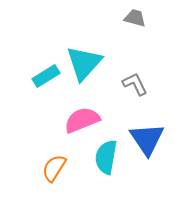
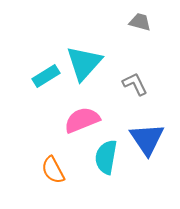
gray trapezoid: moved 5 px right, 4 px down
orange semicircle: moved 1 px left, 2 px down; rotated 60 degrees counterclockwise
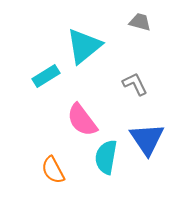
cyan triangle: moved 17 px up; rotated 9 degrees clockwise
pink semicircle: rotated 105 degrees counterclockwise
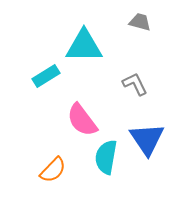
cyan triangle: rotated 39 degrees clockwise
orange semicircle: rotated 108 degrees counterclockwise
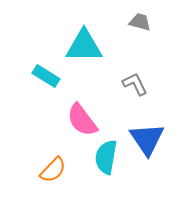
cyan rectangle: rotated 64 degrees clockwise
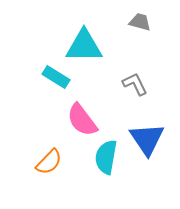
cyan rectangle: moved 10 px right, 1 px down
orange semicircle: moved 4 px left, 8 px up
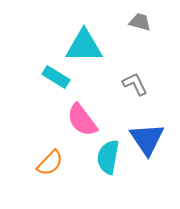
cyan semicircle: moved 2 px right
orange semicircle: moved 1 px right, 1 px down
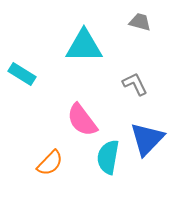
cyan rectangle: moved 34 px left, 3 px up
blue triangle: rotated 18 degrees clockwise
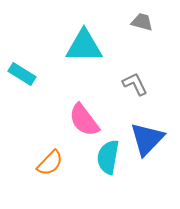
gray trapezoid: moved 2 px right
pink semicircle: moved 2 px right
